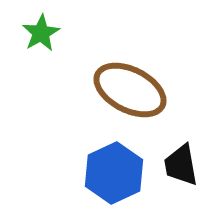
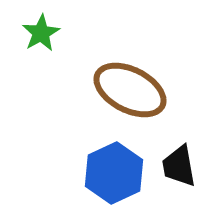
black trapezoid: moved 2 px left, 1 px down
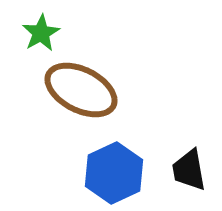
brown ellipse: moved 49 px left
black trapezoid: moved 10 px right, 4 px down
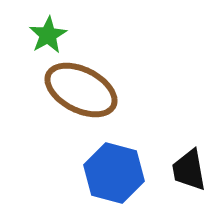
green star: moved 7 px right, 2 px down
blue hexagon: rotated 20 degrees counterclockwise
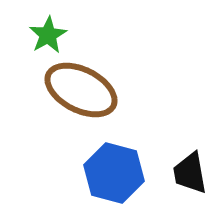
black trapezoid: moved 1 px right, 3 px down
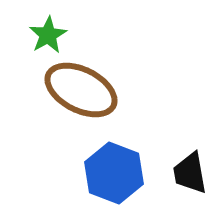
blue hexagon: rotated 6 degrees clockwise
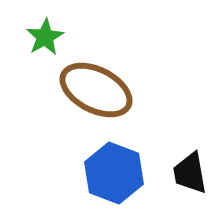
green star: moved 3 px left, 2 px down
brown ellipse: moved 15 px right
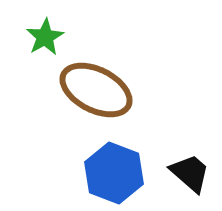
black trapezoid: rotated 141 degrees clockwise
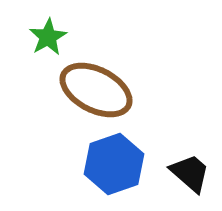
green star: moved 3 px right
blue hexagon: moved 9 px up; rotated 20 degrees clockwise
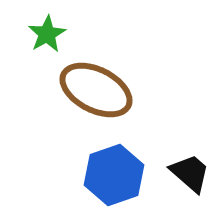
green star: moved 1 px left, 3 px up
blue hexagon: moved 11 px down
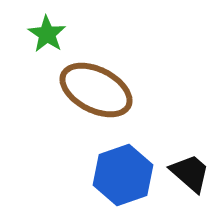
green star: rotated 9 degrees counterclockwise
blue hexagon: moved 9 px right
